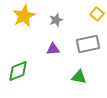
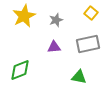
yellow square: moved 6 px left, 1 px up
purple triangle: moved 1 px right, 2 px up
green diamond: moved 2 px right, 1 px up
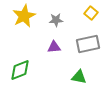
gray star: rotated 16 degrees clockwise
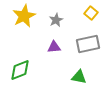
gray star: rotated 24 degrees counterclockwise
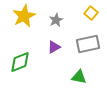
purple triangle: rotated 24 degrees counterclockwise
green diamond: moved 8 px up
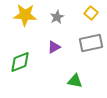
yellow star: moved 1 px right, 1 px up; rotated 30 degrees clockwise
gray star: moved 1 px right, 3 px up
gray rectangle: moved 3 px right, 1 px up
green triangle: moved 4 px left, 4 px down
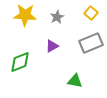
gray rectangle: rotated 10 degrees counterclockwise
purple triangle: moved 2 px left, 1 px up
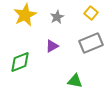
yellow star: rotated 30 degrees counterclockwise
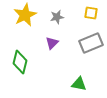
yellow square: rotated 32 degrees counterclockwise
gray star: rotated 16 degrees clockwise
purple triangle: moved 3 px up; rotated 16 degrees counterclockwise
green diamond: rotated 55 degrees counterclockwise
green triangle: moved 4 px right, 3 px down
